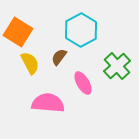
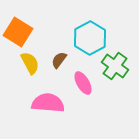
cyan hexagon: moved 9 px right, 8 px down
brown semicircle: moved 3 px down
green cross: moved 2 px left; rotated 12 degrees counterclockwise
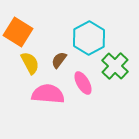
cyan hexagon: moved 1 px left
green cross: rotated 8 degrees clockwise
pink semicircle: moved 9 px up
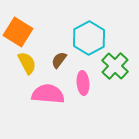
yellow semicircle: moved 3 px left
pink ellipse: rotated 25 degrees clockwise
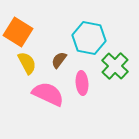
cyan hexagon: rotated 20 degrees counterclockwise
pink ellipse: moved 1 px left
pink semicircle: rotated 20 degrees clockwise
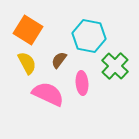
orange square: moved 10 px right, 2 px up
cyan hexagon: moved 2 px up
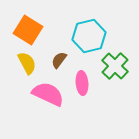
cyan hexagon: rotated 24 degrees counterclockwise
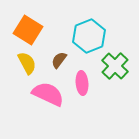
cyan hexagon: rotated 8 degrees counterclockwise
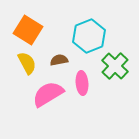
brown semicircle: rotated 42 degrees clockwise
pink semicircle: rotated 56 degrees counterclockwise
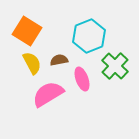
orange square: moved 1 px left, 1 px down
yellow semicircle: moved 5 px right
pink ellipse: moved 4 px up; rotated 15 degrees counterclockwise
